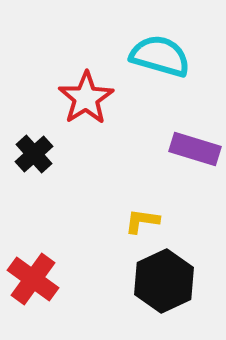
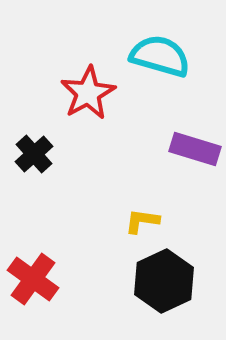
red star: moved 2 px right, 5 px up; rotated 4 degrees clockwise
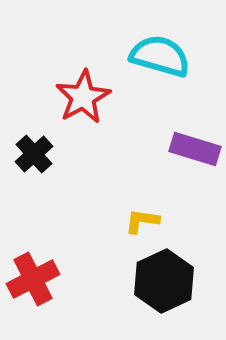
red star: moved 5 px left, 4 px down
red cross: rotated 27 degrees clockwise
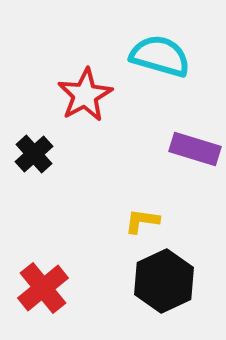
red star: moved 2 px right, 2 px up
red cross: moved 10 px right, 9 px down; rotated 12 degrees counterclockwise
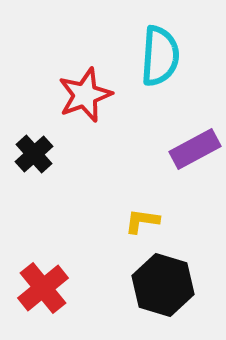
cyan semicircle: rotated 78 degrees clockwise
red star: rotated 8 degrees clockwise
purple rectangle: rotated 45 degrees counterclockwise
black hexagon: moved 1 px left, 4 px down; rotated 18 degrees counterclockwise
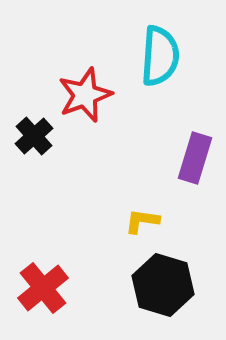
purple rectangle: moved 9 px down; rotated 45 degrees counterclockwise
black cross: moved 18 px up
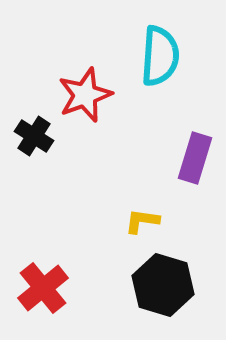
black cross: rotated 15 degrees counterclockwise
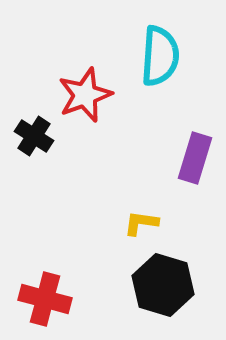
yellow L-shape: moved 1 px left, 2 px down
red cross: moved 2 px right, 11 px down; rotated 36 degrees counterclockwise
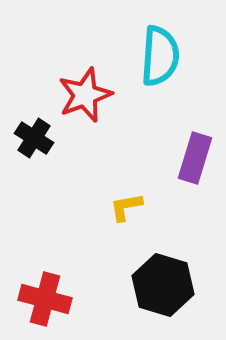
black cross: moved 2 px down
yellow L-shape: moved 15 px left, 16 px up; rotated 18 degrees counterclockwise
